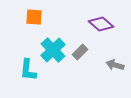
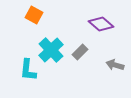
orange square: moved 2 px up; rotated 24 degrees clockwise
cyan cross: moved 2 px left
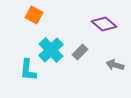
purple diamond: moved 3 px right
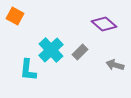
orange square: moved 19 px left, 1 px down
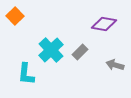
orange square: rotated 18 degrees clockwise
purple diamond: rotated 30 degrees counterclockwise
cyan L-shape: moved 2 px left, 4 px down
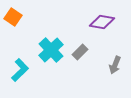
orange square: moved 2 px left, 1 px down; rotated 12 degrees counterclockwise
purple diamond: moved 2 px left, 2 px up
gray arrow: rotated 84 degrees counterclockwise
cyan L-shape: moved 6 px left, 4 px up; rotated 140 degrees counterclockwise
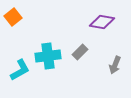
orange square: rotated 18 degrees clockwise
cyan cross: moved 3 px left, 6 px down; rotated 35 degrees clockwise
cyan L-shape: rotated 15 degrees clockwise
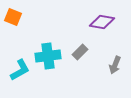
orange square: rotated 30 degrees counterclockwise
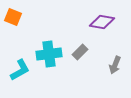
cyan cross: moved 1 px right, 2 px up
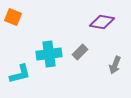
cyan L-shape: moved 4 px down; rotated 15 degrees clockwise
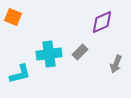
purple diamond: rotated 35 degrees counterclockwise
gray arrow: moved 1 px right, 1 px up
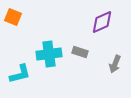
gray rectangle: rotated 63 degrees clockwise
gray arrow: moved 1 px left
